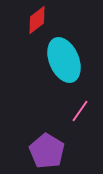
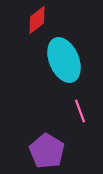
pink line: rotated 55 degrees counterclockwise
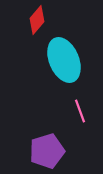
red diamond: rotated 12 degrees counterclockwise
purple pentagon: rotated 24 degrees clockwise
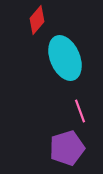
cyan ellipse: moved 1 px right, 2 px up
purple pentagon: moved 20 px right, 3 px up
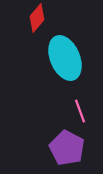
red diamond: moved 2 px up
purple pentagon: rotated 28 degrees counterclockwise
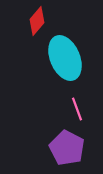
red diamond: moved 3 px down
pink line: moved 3 px left, 2 px up
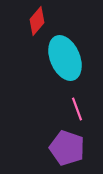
purple pentagon: rotated 8 degrees counterclockwise
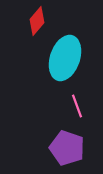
cyan ellipse: rotated 42 degrees clockwise
pink line: moved 3 px up
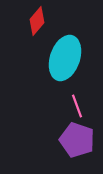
purple pentagon: moved 10 px right, 8 px up
